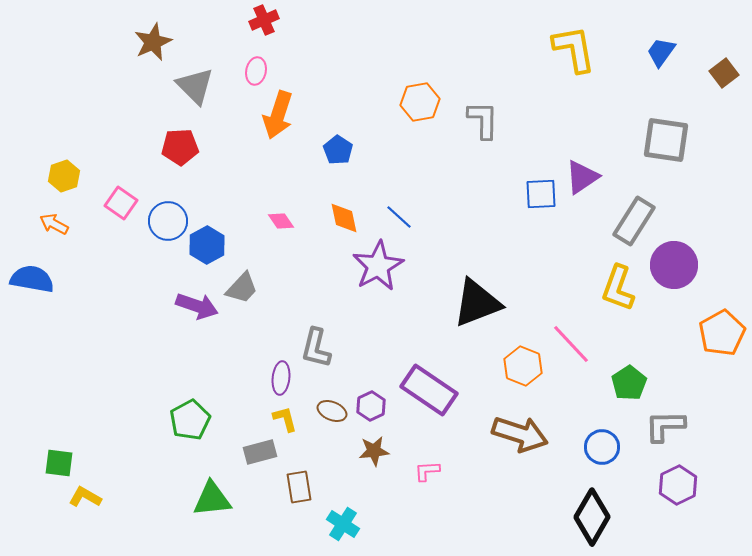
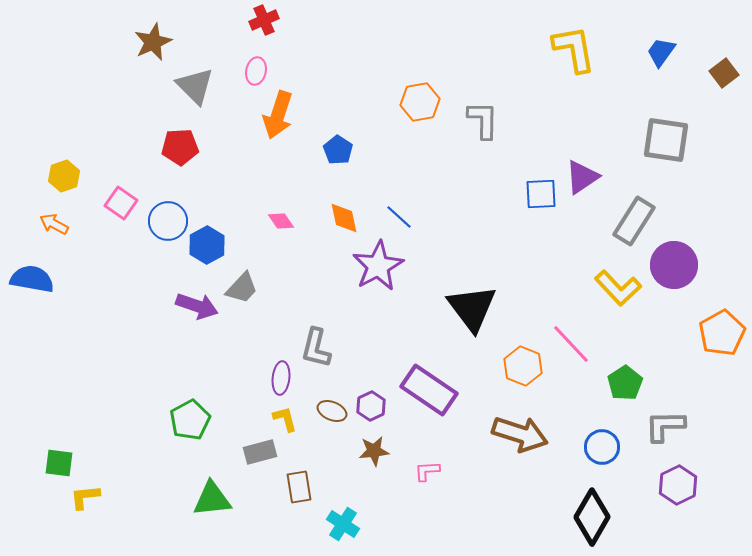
yellow L-shape at (618, 288): rotated 63 degrees counterclockwise
black triangle at (477, 303): moved 5 px left, 5 px down; rotated 46 degrees counterclockwise
green pentagon at (629, 383): moved 4 px left
yellow L-shape at (85, 497): rotated 36 degrees counterclockwise
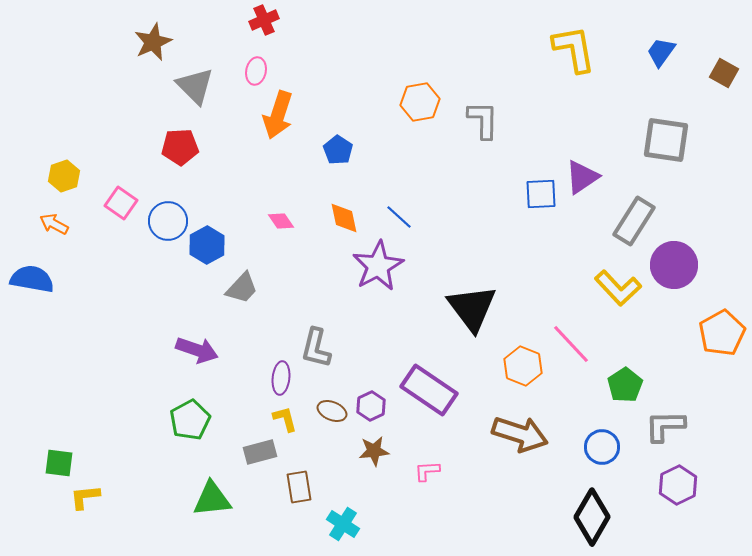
brown square at (724, 73): rotated 24 degrees counterclockwise
purple arrow at (197, 306): moved 44 px down
green pentagon at (625, 383): moved 2 px down
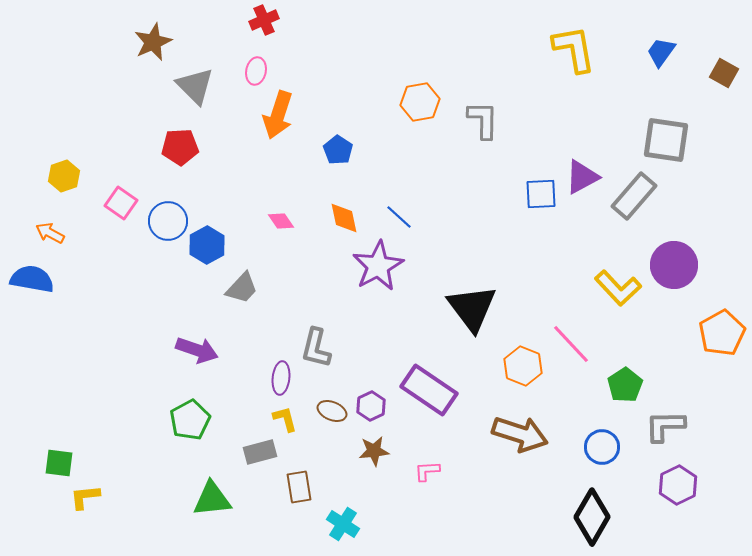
purple triangle at (582, 177): rotated 6 degrees clockwise
gray rectangle at (634, 221): moved 25 px up; rotated 9 degrees clockwise
orange arrow at (54, 224): moved 4 px left, 9 px down
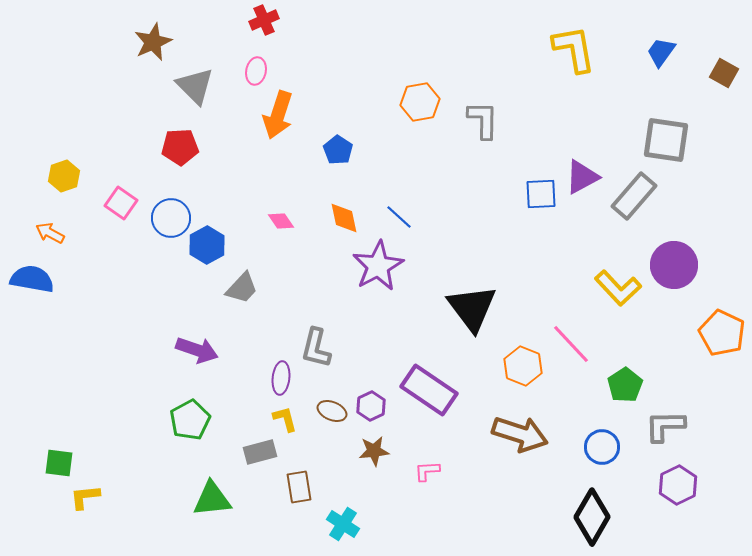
blue circle at (168, 221): moved 3 px right, 3 px up
orange pentagon at (722, 333): rotated 18 degrees counterclockwise
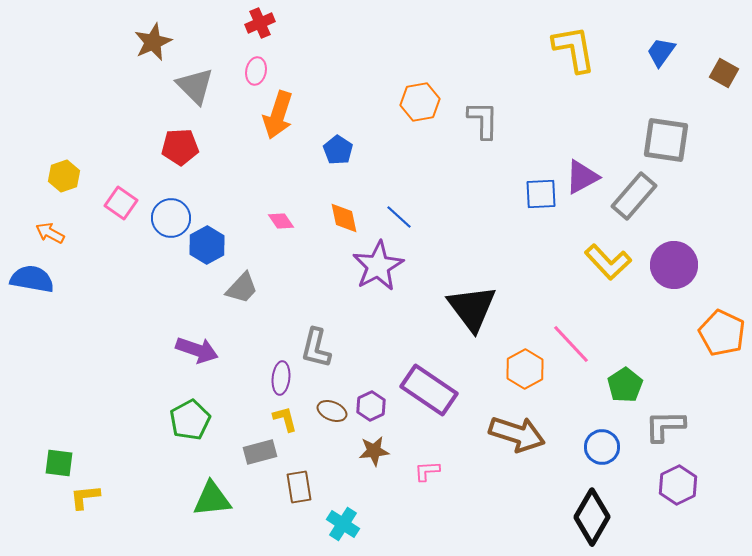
red cross at (264, 20): moved 4 px left, 3 px down
yellow L-shape at (618, 288): moved 10 px left, 26 px up
orange hexagon at (523, 366): moved 2 px right, 3 px down; rotated 9 degrees clockwise
brown arrow at (520, 434): moved 3 px left
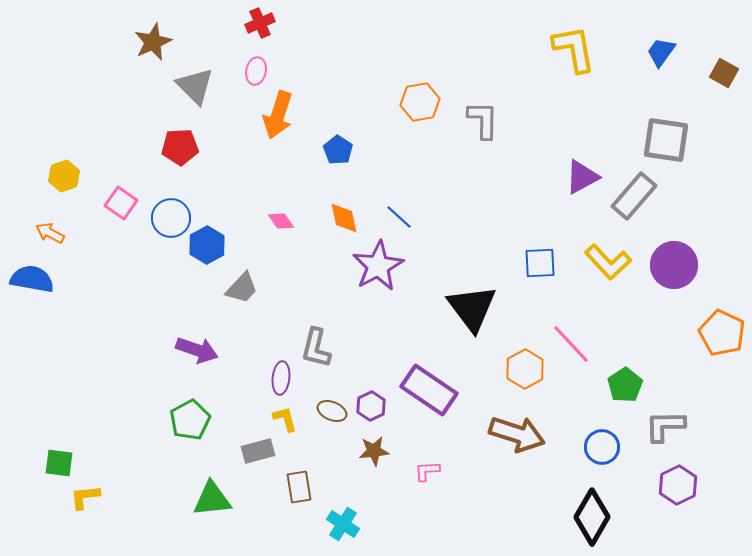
blue square at (541, 194): moved 1 px left, 69 px down
gray rectangle at (260, 452): moved 2 px left, 1 px up
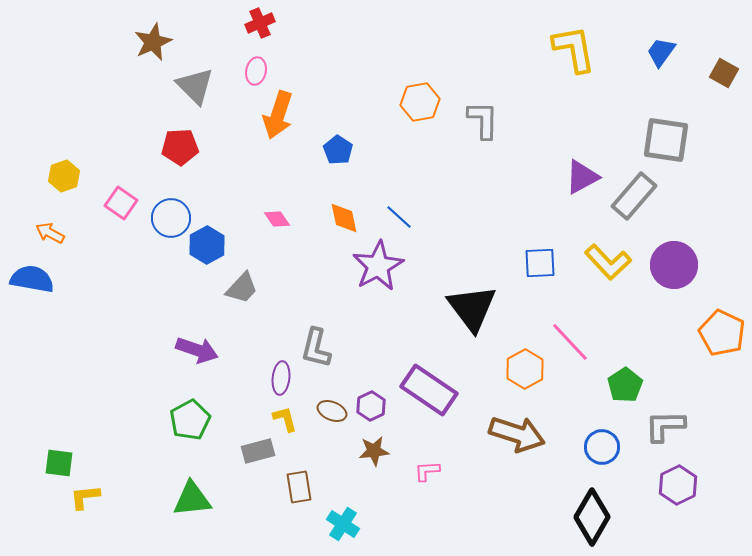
pink diamond at (281, 221): moved 4 px left, 2 px up
pink line at (571, 344): moved 1 px left, 2 px up
green triangle at (212, 499): moved 20 px left
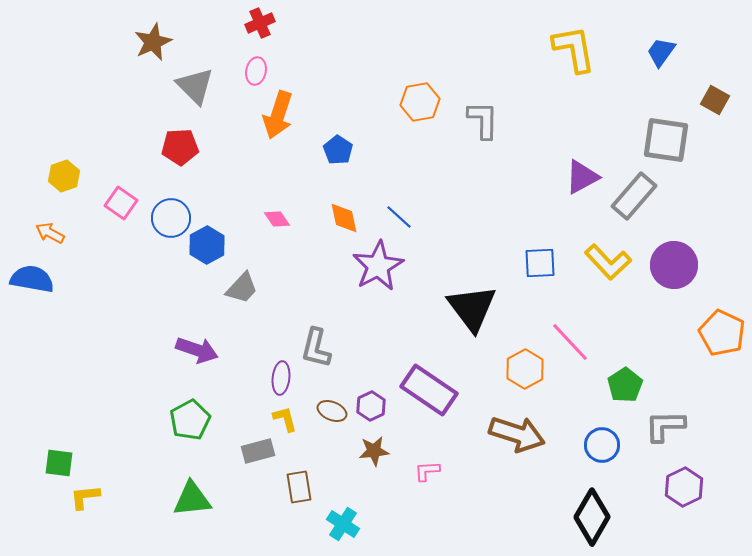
brown square at (724, 73): moved 9 px left, 27 px down
blue circle at (602, 447): moved 2 px up
purple hexagon at (678, 485): moved 6 px right, 2 px down
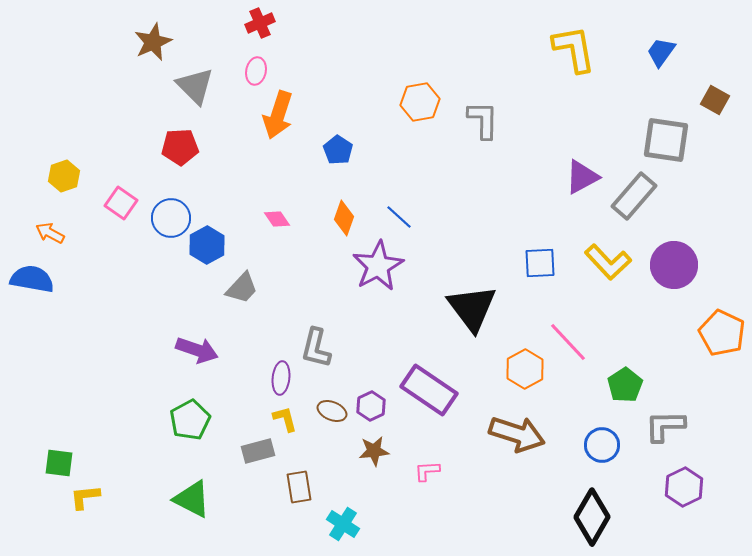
orange diamond at (344, 218): rotated 32 degrees clockwise
pink line at (570, 342): moved 2 px left
green triangle at (192, 499): rotated 33 degrees clockwise
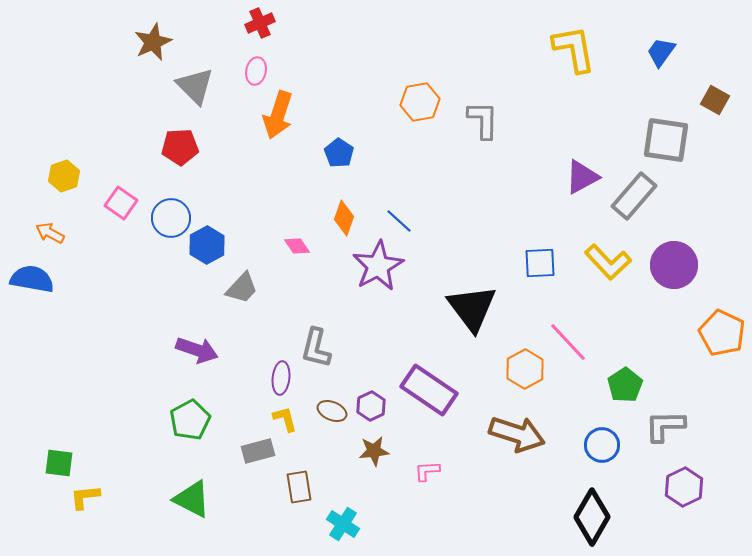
blue pentagon at (338, 150): moved 1 px right, 3 px down
blue line at (399, 217): moved 4 px down
pink diamond at (277, 219): moved 20 px right, 27 px down
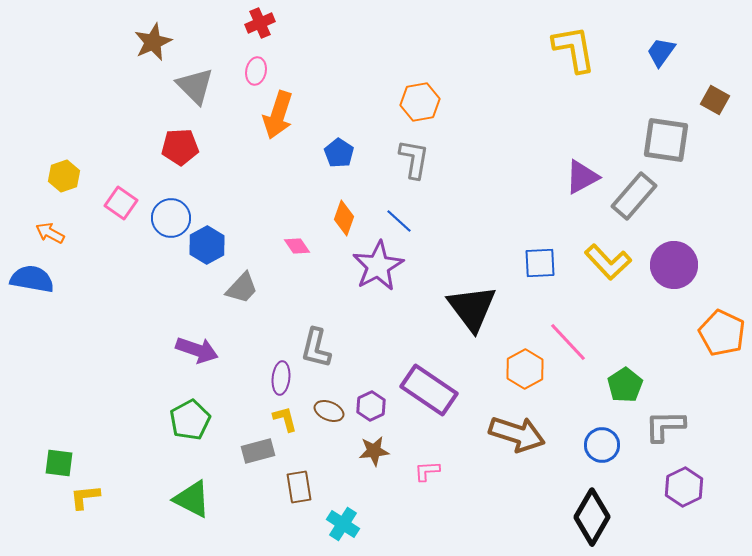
gray L-shape at (483, 120): moved 69 px left, 39 px down; rotated 9 degrees clockwise
brown ellipse at (332, 411): moved 3 px left
